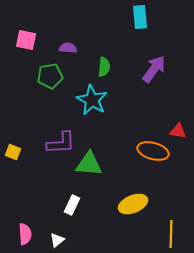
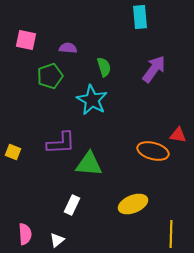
green semicircle: rotated 24 degrees counterclockwise
green pentagon: rotated 10 degrees counterclockwise
red triangle: moved 4 px down
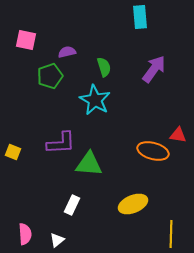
purple semicircle: moved 1 px left, 4 px down; rotated 18 degrees counterclockwise
cyan star: moved 3 px right
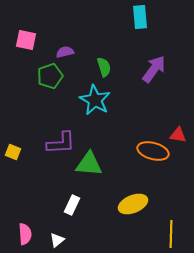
purple semicircle: moved 2 px left
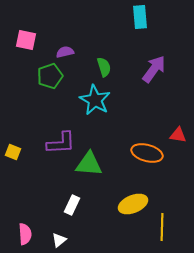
orange ellipse: moved 6 px left, 2 px down
yellow line: moved 9 px left, 7 px up
white triangle: moved 2 px right
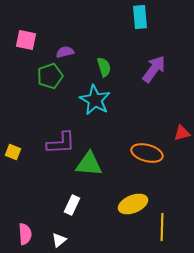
red triangle: moved 4 px right, 2 px up; rotated 24 degrees counterclockwise
